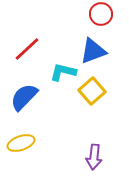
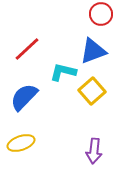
purple arrow: moved 6 px up
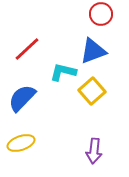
blue semicircle: moved 2 px left, 1 px down
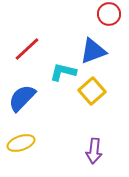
red circle: moved 8 px right
